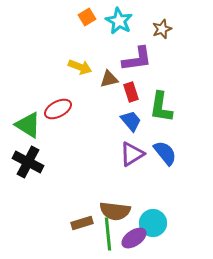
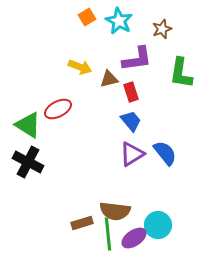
green L-shape: moved 20 px right, 34 px up
cyan circle: moved 5 px right, 2 px down
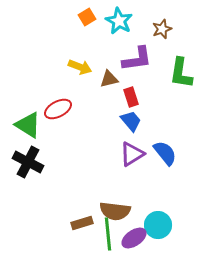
red rectangle: moved 5 px down
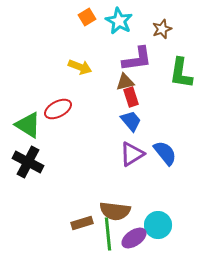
brown triangle: moved 16 px right, 3 px down
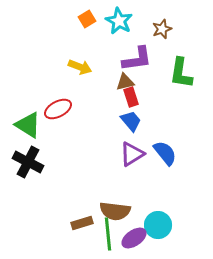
orange square: moved 2 px down
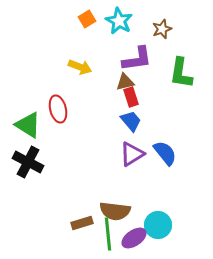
red ellipse: rotated 76 degrees counterclockwise
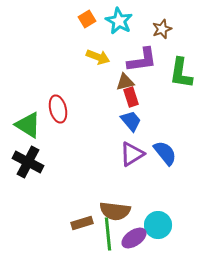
purple L-shape: moved 5 px right, 1 px down
yellow arrow: moved 18 px right, 10 px up
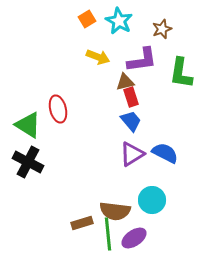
blue semicircle: rotated 24 degrees counterclockwise
cyan circle: moved 6 px left, 25 px up
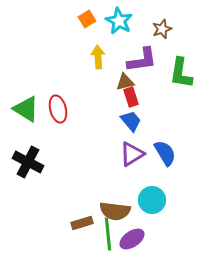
yellow arrow: rotated 115 degrees counterclockwise
green triangle: moved 2 px left, 16 px up
blue semicircle: rotated 32 degrees clockwise
purple ellipse: moved 2 px left, 1 px down
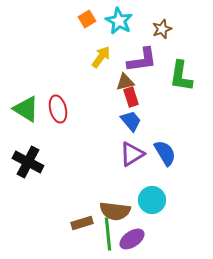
yellow arrow: moved 3 px right; rotated 40 degrees clockwise
green L-shape: moved 3 px down
